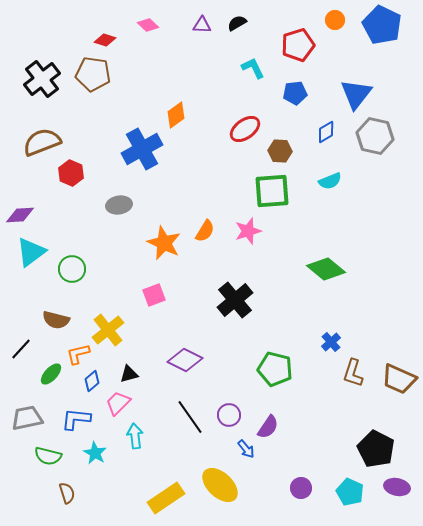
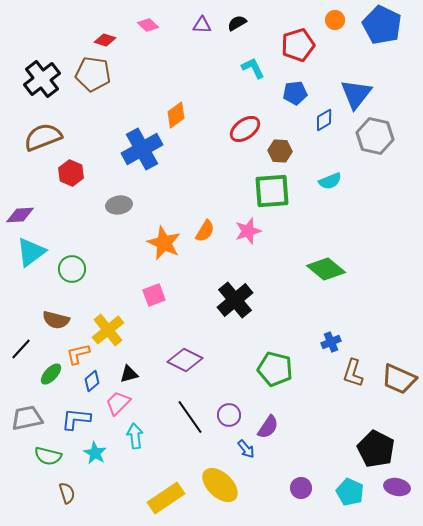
blue diamond at (326, 132): moved 2 px left, 12 px up
brown semicircle at (42, 142): moved 1 px right, 5 px up
blue cross at (331, 342): rotated 18 degrees clockwise
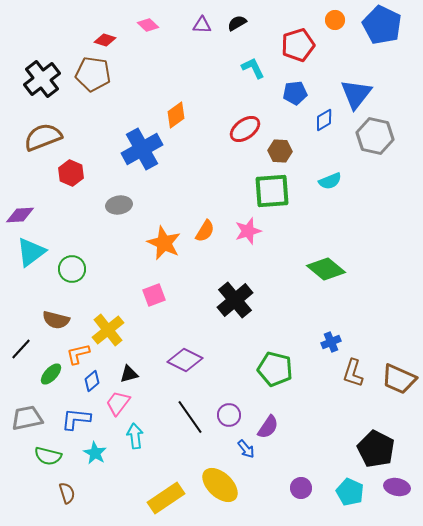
pink trapezoid at (118, 403): rotated 8 degrees counterclockwise
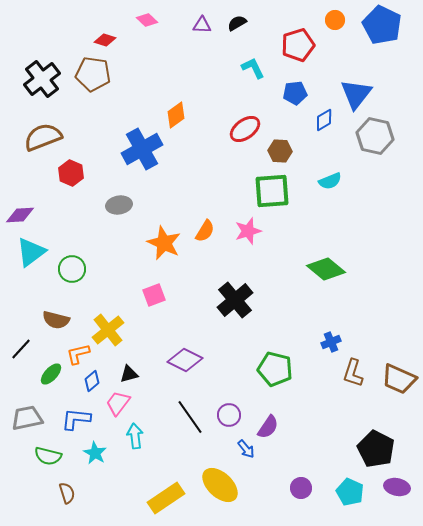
pink diamond at (148, 25): moved 1 px left, 5 px up
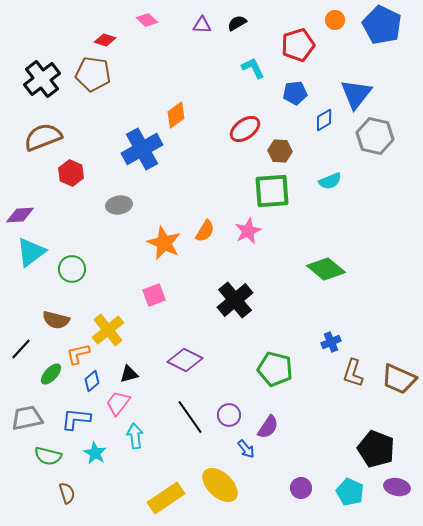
pink star at (248, 231): rotated 8 degrees counterclockwise
black pentagon at (376, 449): rotated 6 degrees counterclockwise
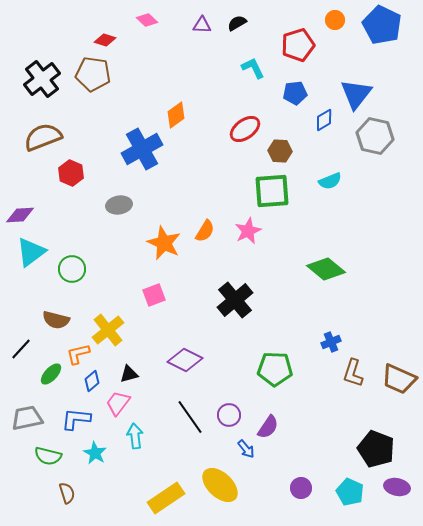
green pentagon at (275, 369): rotated 12 degrees counterclockwise
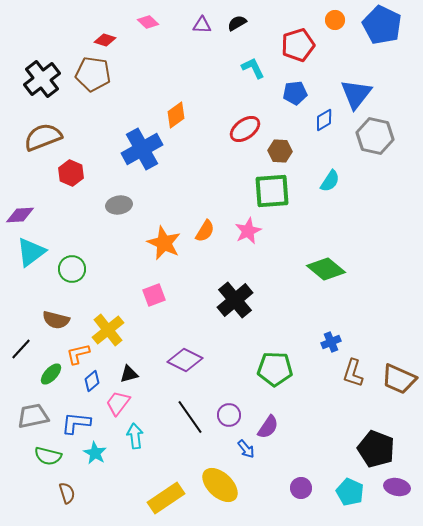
pink diamond at (147, 20): moved 1 px right, 2 px down
cyan semicircle at (330, 181): rotated 35 degrees counterclockwise
gray trapezoid at (27, 418): moved 6 px right, 2 px up
blue L-shape at (76, 419): moved 4 px down
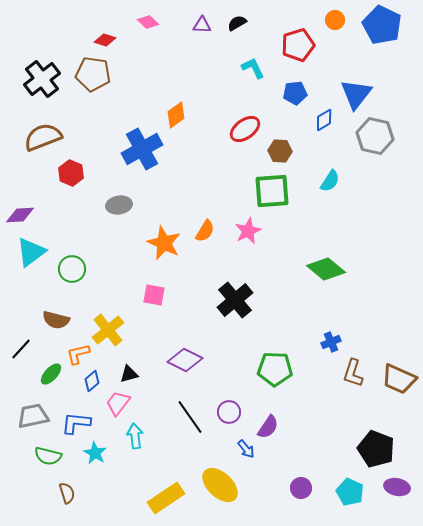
pink square at (154, 295): rotated 30 degrees clockwise
purple circle at (229, 415): moved 3 px up
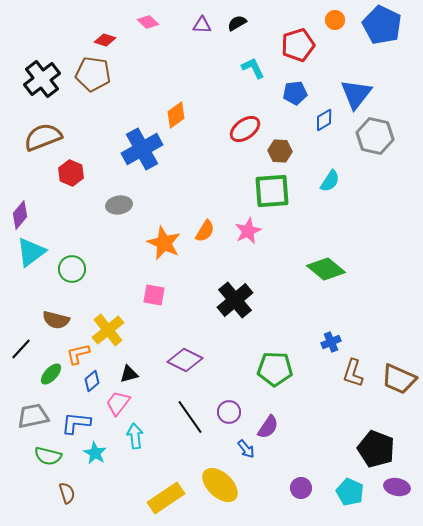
purple diamond at (20, 215): rotated 48 degrees counterclockwise
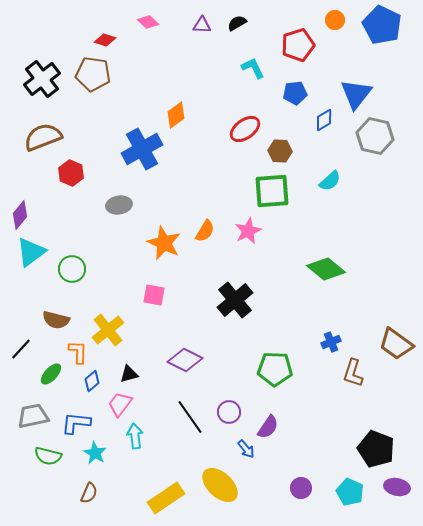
cyan semicircle at (330, 181): rotated 15 degrees clockwise
orange L-shape at (78, 354): moved 2 px up; rotated 105 degrees clockwise
brown trapezoid at (399, 379): moved 3 px left, 35 px up; rotated 12 degrees clockwise
pink trapezoid at (118, 403): moved 2 px right, 1 px down
brown semicircle at (67, 493): moved 22 px right; rotated 40 degrees clockwise
